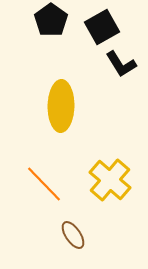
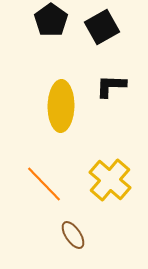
black L-shape: moved 10 px left, 22 px down; rotated 124 degrees clockwise
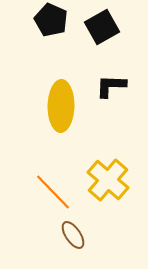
black pentagon: rotated 12 degrees counterclockwise
yellow cross: moved 2 px left
orange line: moved 9 px right, 8 px down
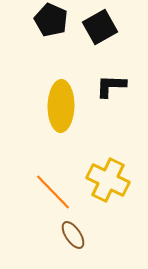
black square: moved 2 px left
yellow cross: rotated 15 degrees counterclockwise
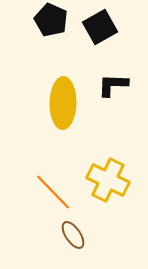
black L-shape: moved 2 px right, 1 px up
yellow ellipse: moved 2 px right, 3 px up
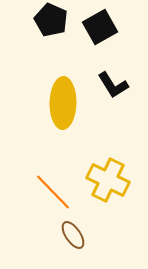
black L-shape: rotated 124 degrees counterclockwise
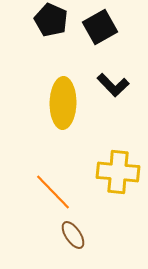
black L-shape: rotated 12 degrees counterclockwise
yellow cross: moved 10 px right, 8 px up; rotated 21 degrees counterclockwise
